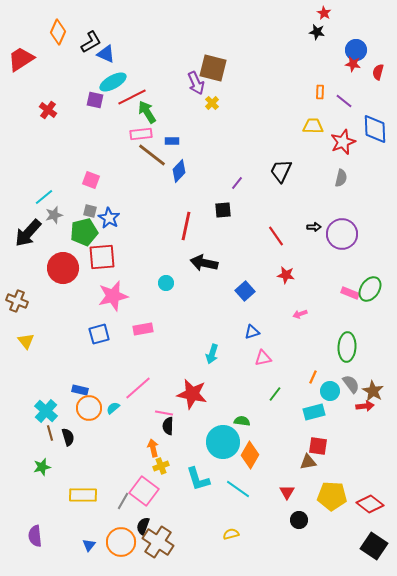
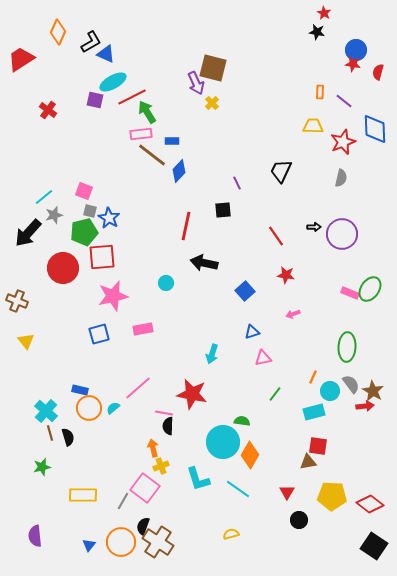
pink square at (91, 180): moved 7 px left, 11 px down
purple line at (237, 183): rotated 64 degrees counterclockwise
pink arrow at (300, 314): moved 7 px left
pink square at (144, 491): moved 1 px right, 3 px up
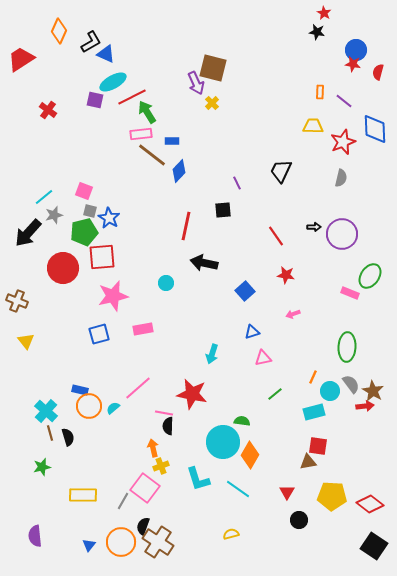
orange diamond at (58, 32): moved 1 px right, 1 px up
green ellipse at (370, 289): moved 13 px up
green line at (275, 394): rotated 14 degrees clockwise
orange circle at (89, 408): moved 2 px up
